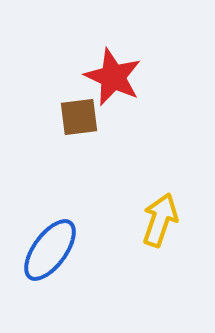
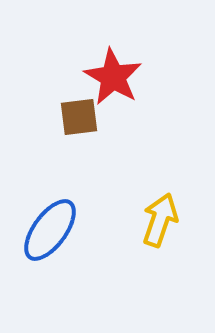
red star: rotated 6 degrees clockwise
blue ellipse: moved 20 px up
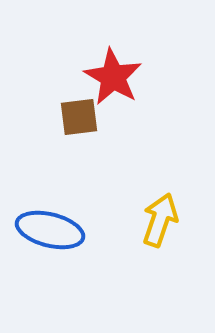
blue ellipse: rotated 68 degrees clockwise
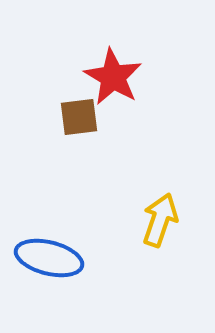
blue ellipse: moved 1 px left, 28 px down
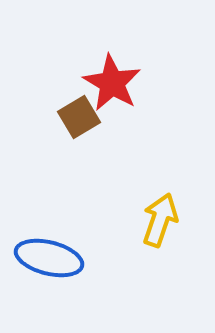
red star: moved 1 px left, 6 px down
brown square: rotated 24 degrees counterclockwise
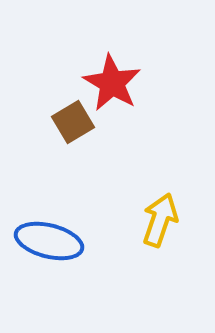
brown square: moved 6 px left, 5 px down
blue ellipse: moved 17 px up
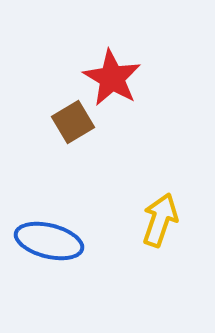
red star: moved 5 px up
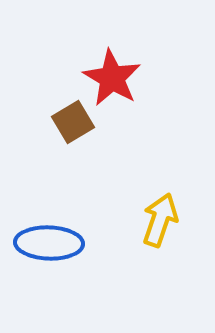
blue ellipse: moved 2 px down; rotated 12 degrees counterclockwise
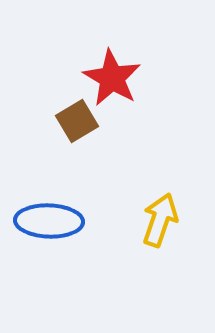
brown square: moved 4 px right, 1 px up
blue ellipse: moved 22 px up
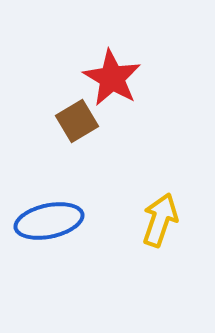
blue ellipse: rotated 14 degrees counterclockwise
